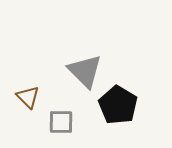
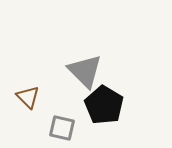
black pentagon: moved 14 px left
gray square: moved 1 px right, 6 px down; rotated 12 degrees clockwise
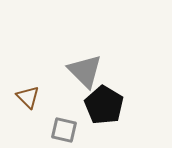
gray square: moved 2 px right, 2 px down
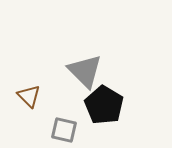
brown triangle: moved 1 px right, 1 px up
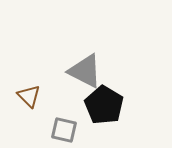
gray triangle: rotated 18 degrees counterclockwise
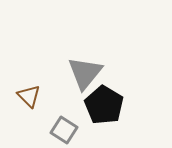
gray triangle: moved 2 px down; rotated 42 degrees clockwise
gray square: rotated 20 degrees clockwise
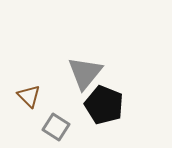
black pentagon: rotated 9 degrees counterclockwise
gray square: moved 8 px left, 3 px up
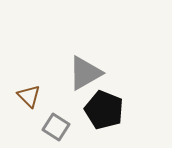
gray triangle: rotated 21 degrees clockwise
black pentagon: moved 5 px down
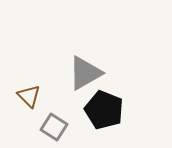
gray square: moved 2 px left
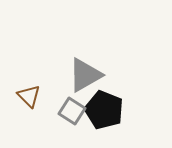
gray triangle: moved 2 px down
gray square: moved 18 px right, 16 px up
